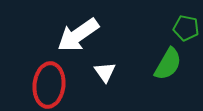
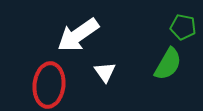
green pentagon: moved 3 px left, 1 px up
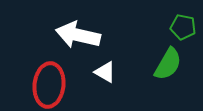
white arrow: rotated 48 degrees clockwise
white triangle: rotated 25 degrees counterclockwise
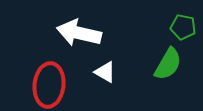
white arrow: moved 1 px right, 2 px up
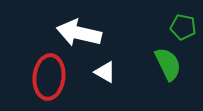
green semicircle: rotated 56 degrees counterclockwise
red ellipse: moved 8 px up
